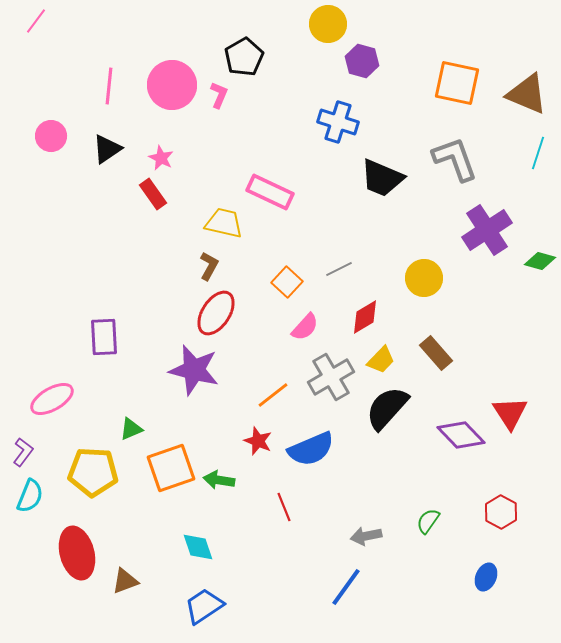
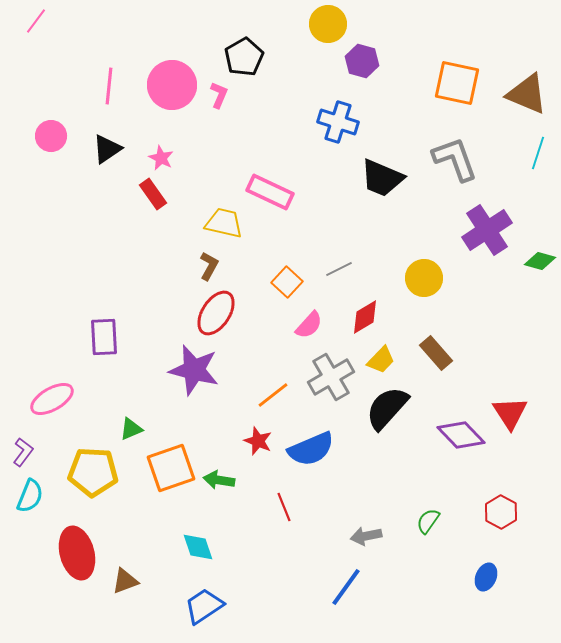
pink semicircle at (305, 327): moved 4 px right, 2 px up
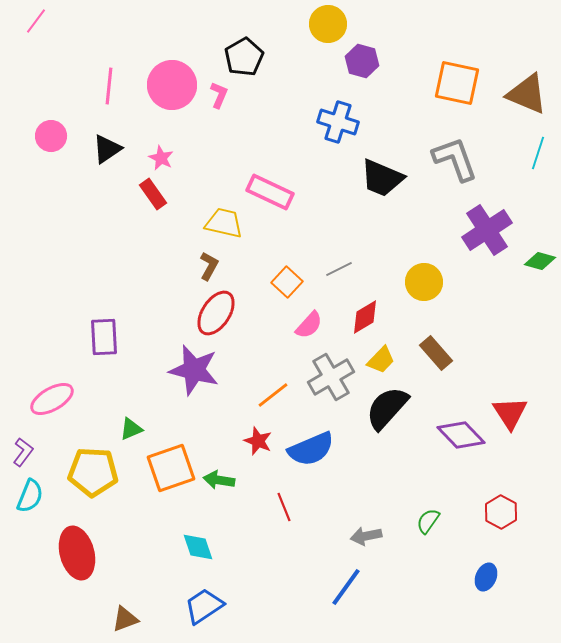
yellow circle at (424, 278): moved 4 px down
brown triangle at (125, 581): moved 38 px down
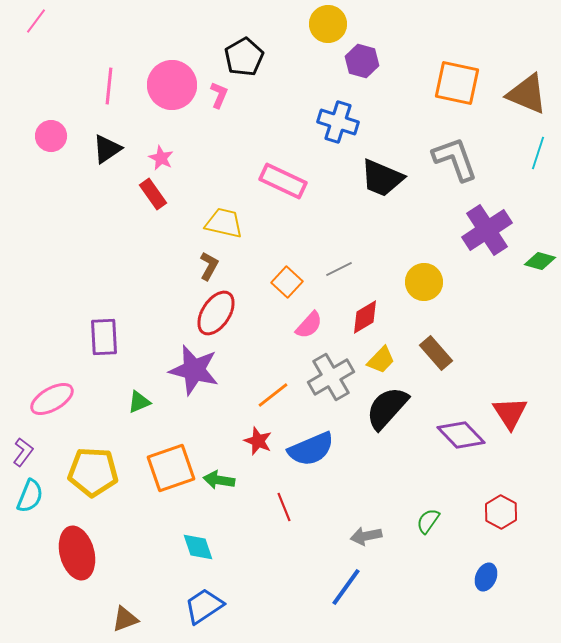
pink rectangle at (270, 192): moved 13 px right, 11 px up
green triangle at (131, 429): moved 8 px right, 27 px up
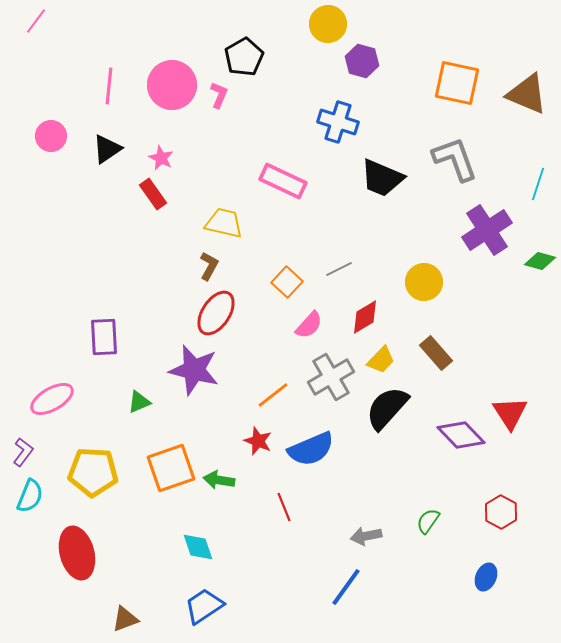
cyan line at (538, 153): moved 31 px down
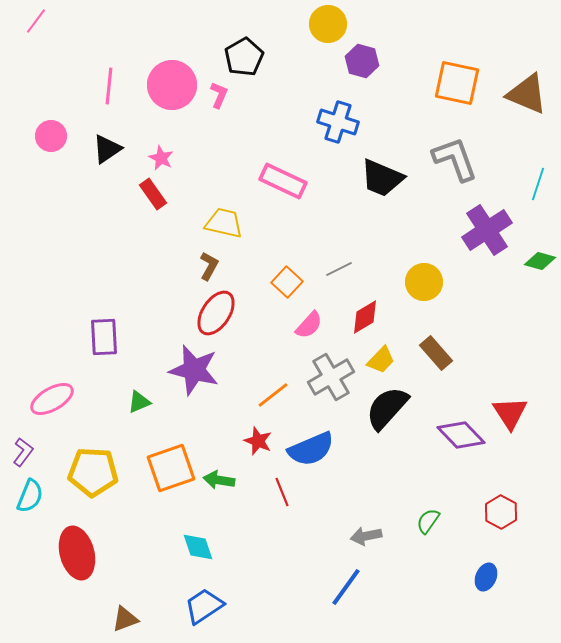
red line at (284, 507): moved 2 px left, 15 px up
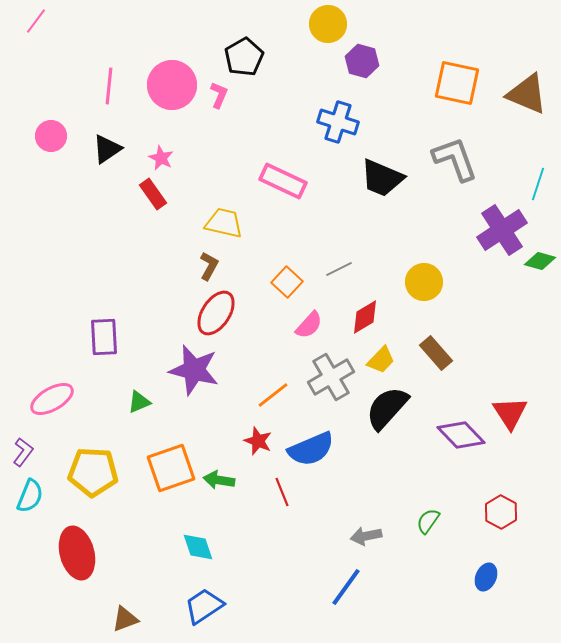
purple cross at (487, 230): moved 15 px right
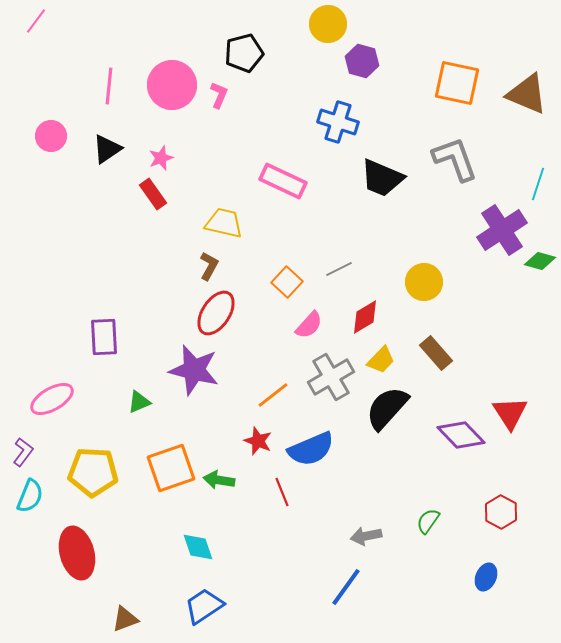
black pentagon at (244, 57): moved 4 px up; rotated 15 degrees clockwise
pink star at (161, 158): rotated 25 degrees clockwise
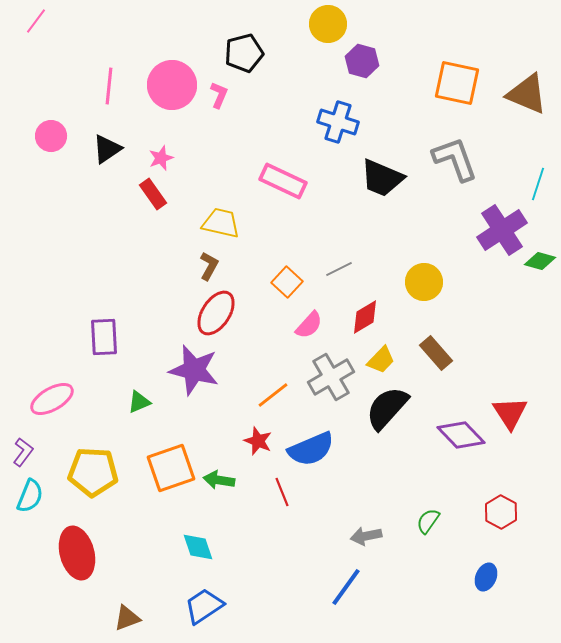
yellow trapezoid at (224, 223): moved 3 px left
brown triangle at (125, 619): moved 2 px right, 1 px up
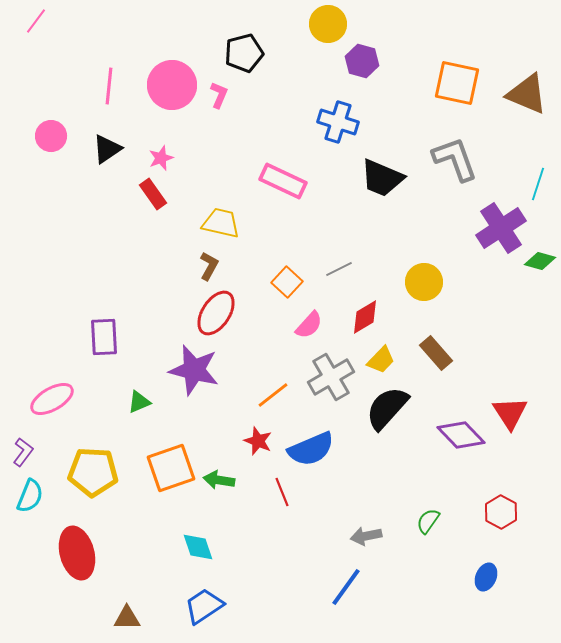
purple cross at (502, 230): moved 1 px left, 2 px up
brown triangle at (127, 618): rotated 20 degrees clockwise
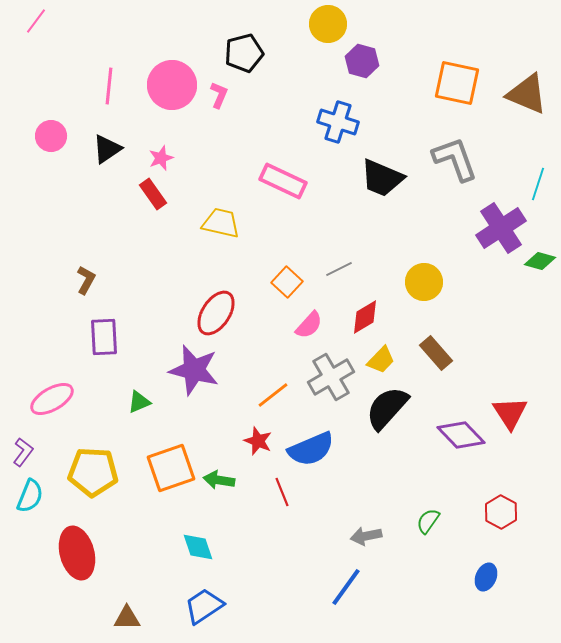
brown L-shape at (209, 266): moved 123 px left, 14 px down
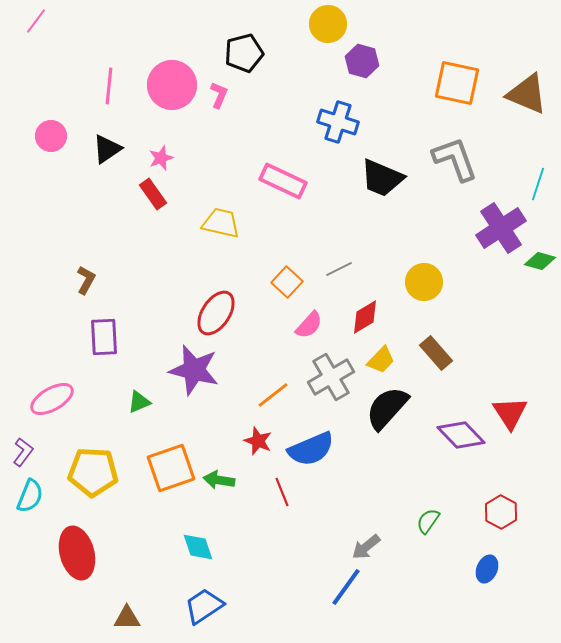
gray arrow at (366, 536): moved 11 px down; rotated 28 degrees counterclockwise
blue ellipse at (486, 577): moved 1 px right, 8 px up
